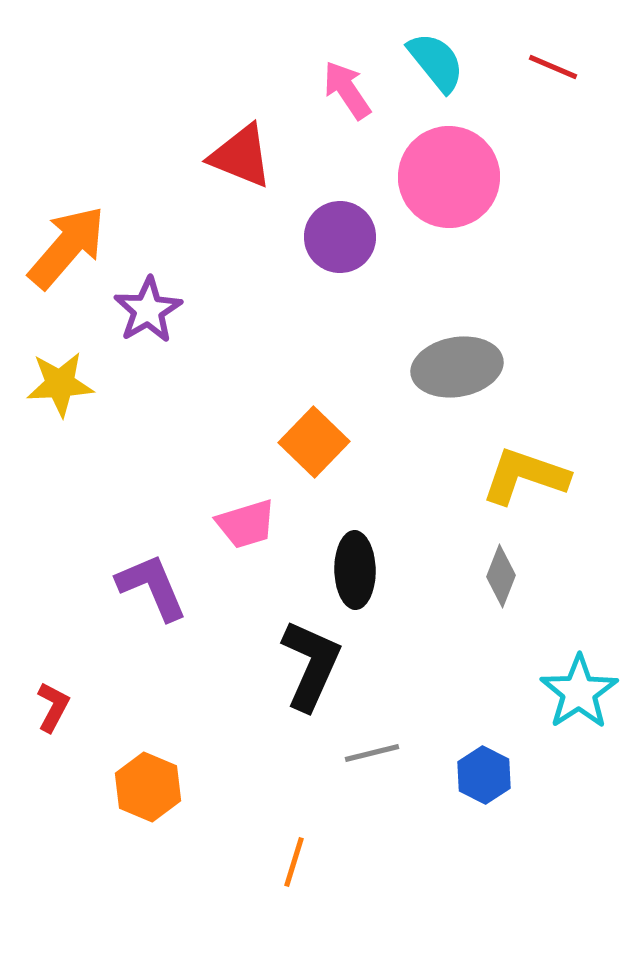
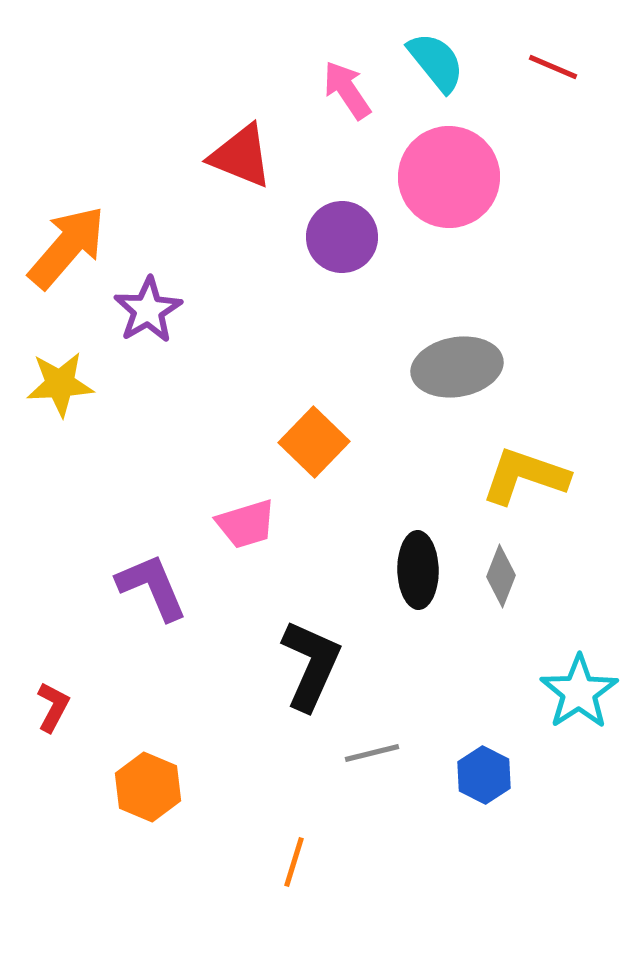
purple circle: moved 2 px right
black ellipse: moved 63 px right
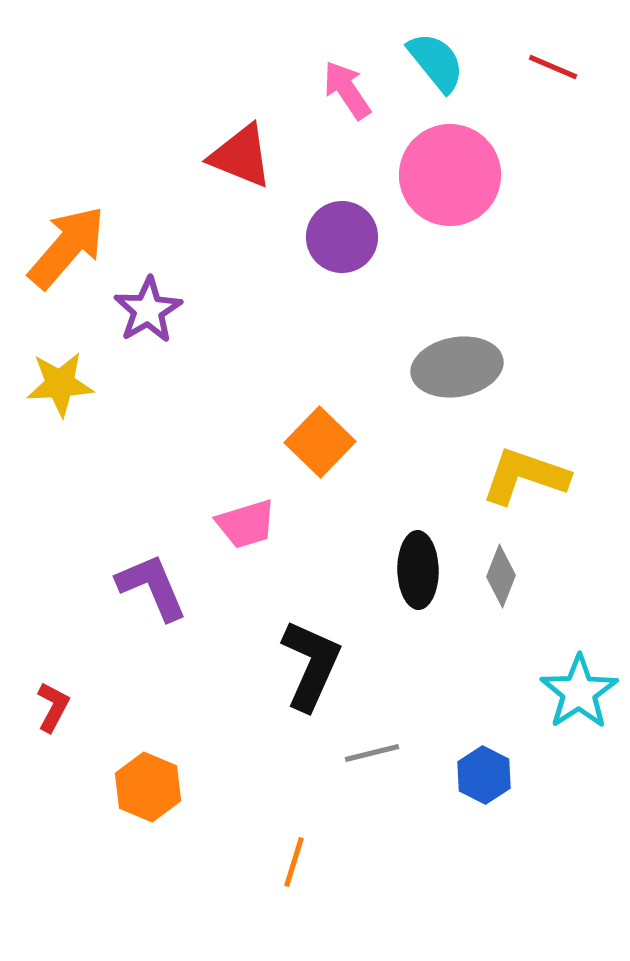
pink circle: moved 1 px right, 2 px up
orange square: moved 6 px right
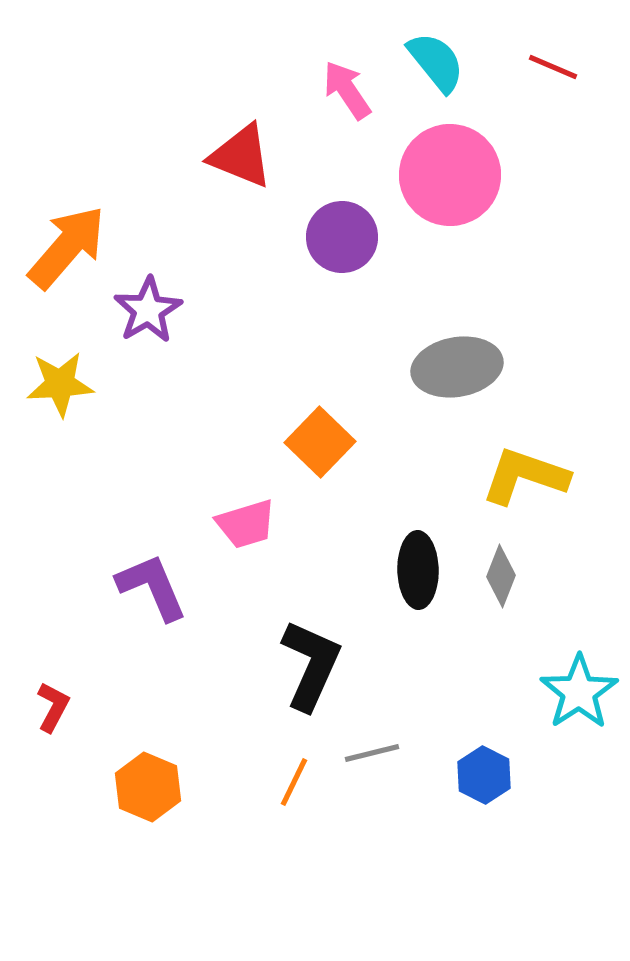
orange line: moved 80 px up; rotated 9 degrees clockwise
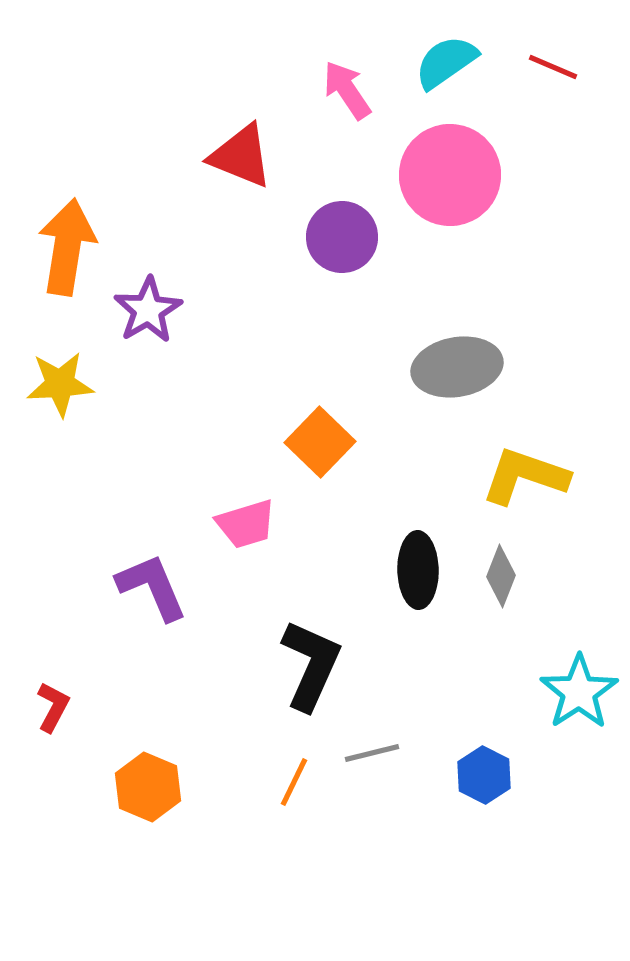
cyan semicircle: moved 10 px right; rotated 86 degrees counterclockwise
orange arrow: rotated 32 degrees counterclockwise
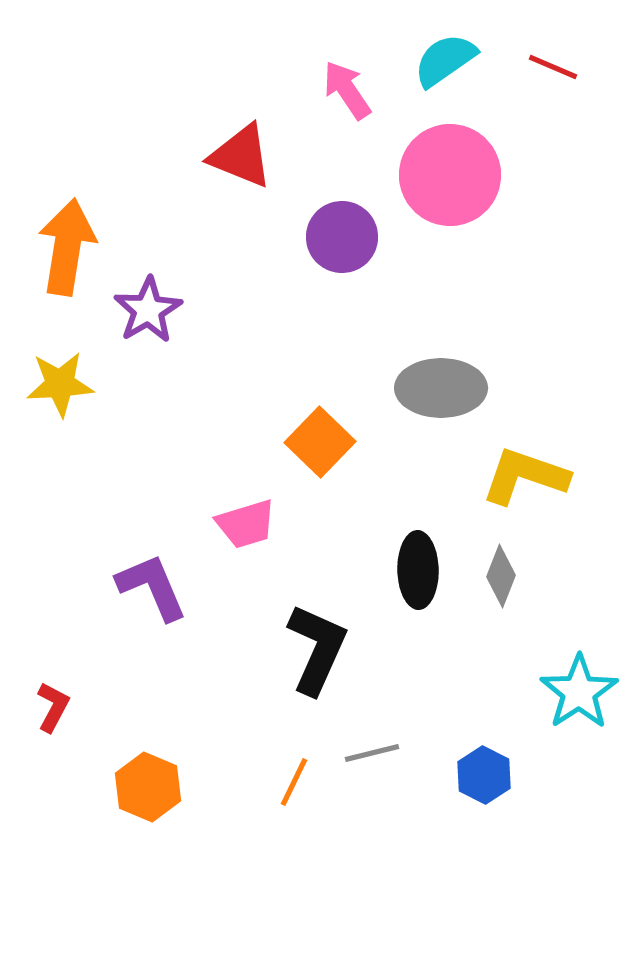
cyan semicircle: moved 1 px left, 2 px up
gray ellipse: moved 16 px left, 21 px down; rotated 10 degrees clockwise
black L-shape: moved 6 px right, 16 px up
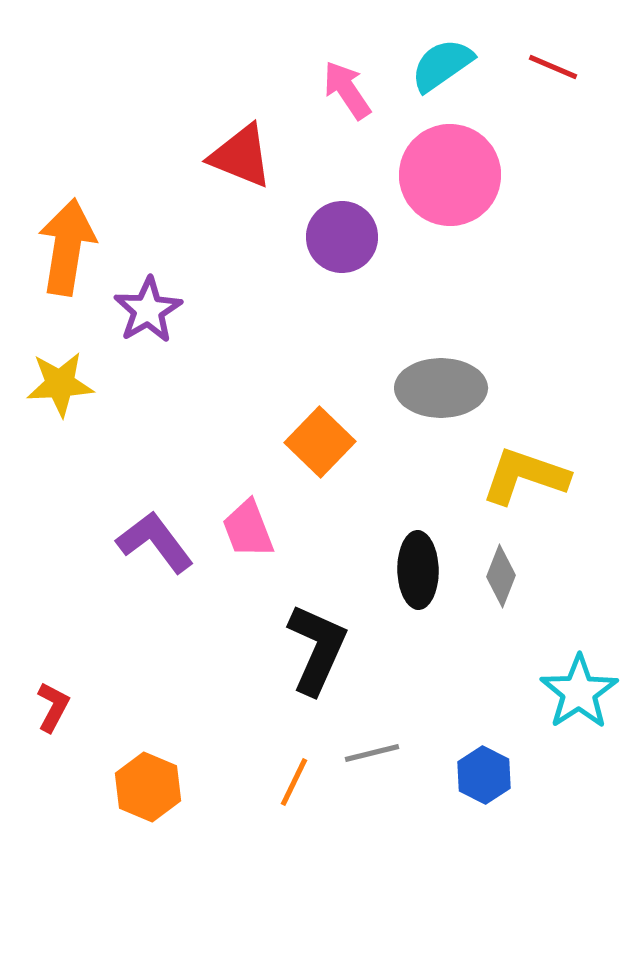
cyan semicircle: moved 3 px left, 5 px down
pink trapezoid: moved 2 px right, 5 px down; rotated 86 degrees clockwise
purple L-shape: moved 3 px right, 45 px up; rotated 14 degrees counterclockwise
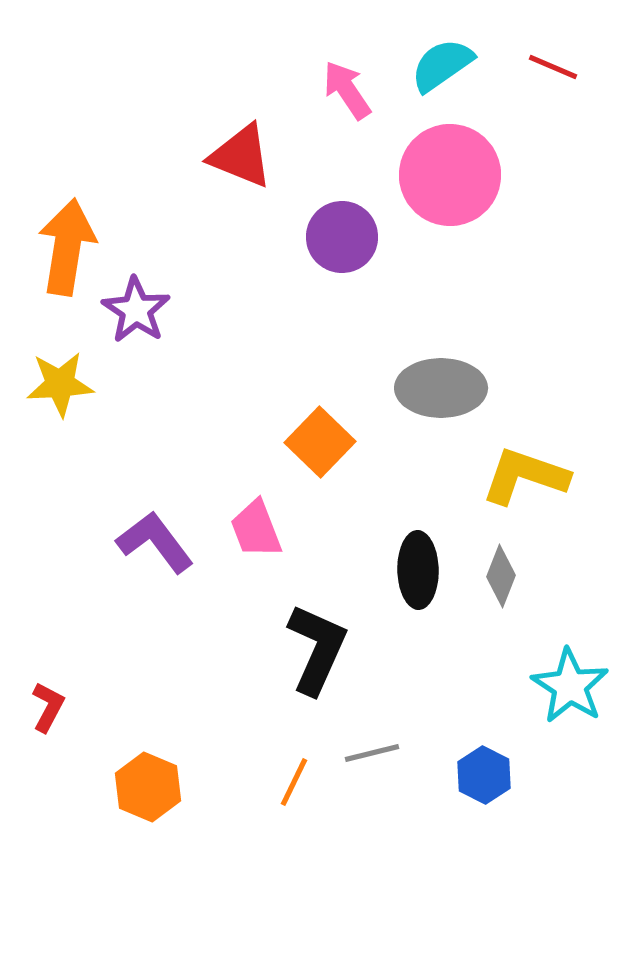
purple star: moved 12 px left; rotated 8 degrees counterclockwise
pink trapezoid: moved 8 px right
cyan star: moved 9 px left, 6 px up; rotated 6 degrees counterclockwise
red L-shape: moved 5 px left
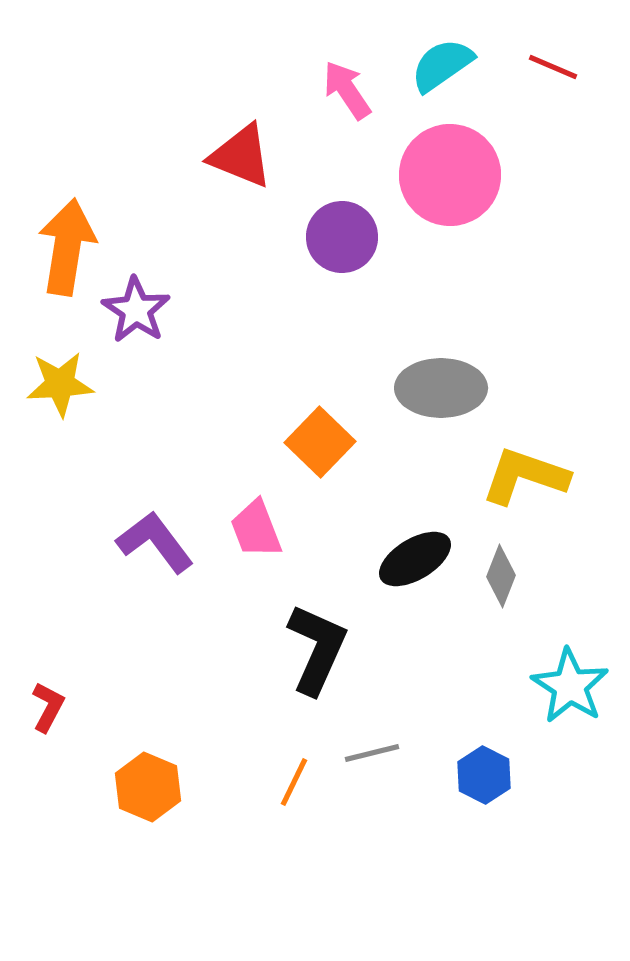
black ellipse: moved 3 px left, 11 px up; rotated 60 degrees clockwise
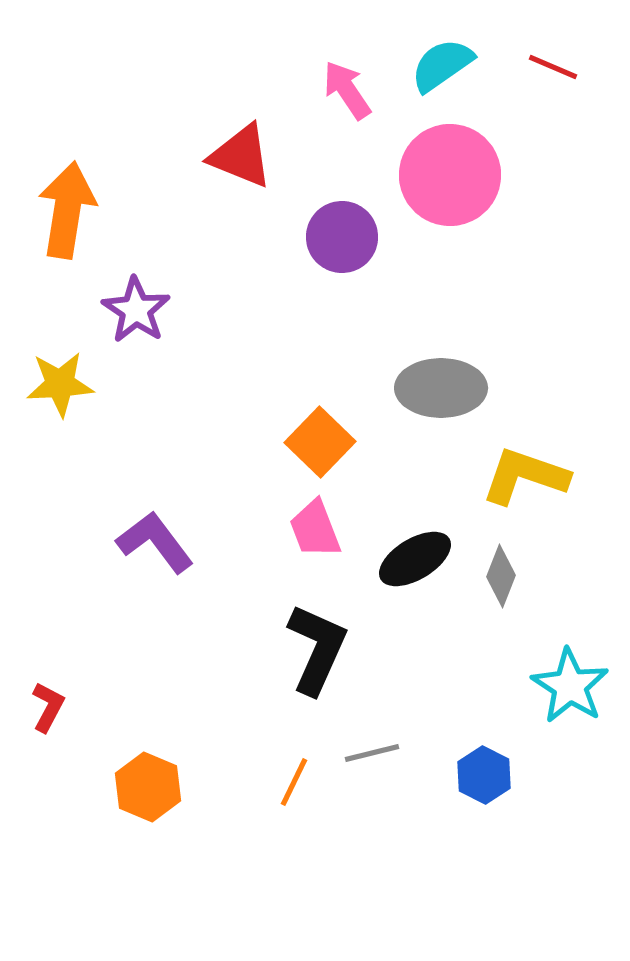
orange arrow: moved 37 px up
pink trapezoid: moved 59 px right
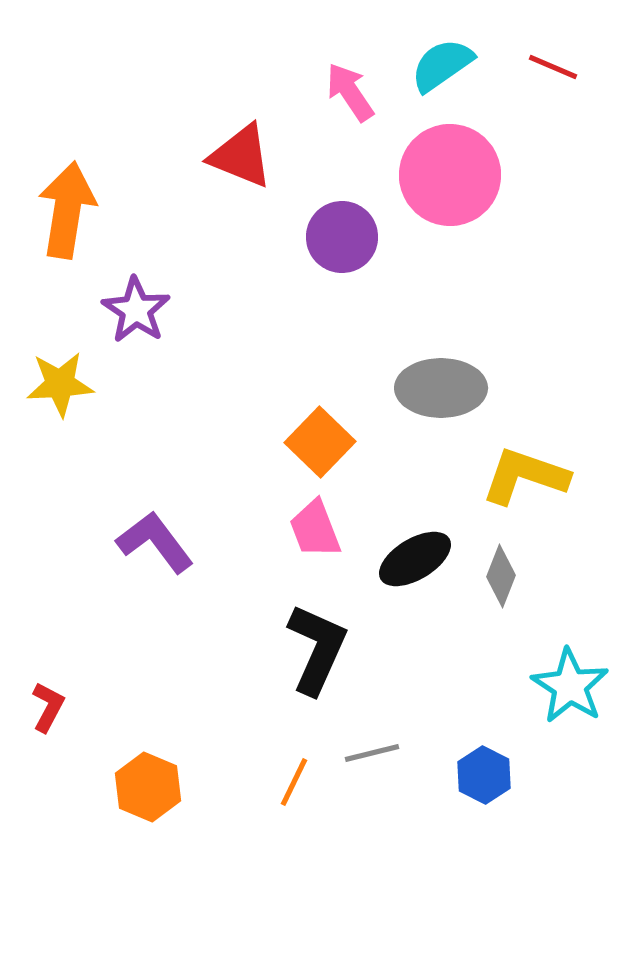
pink arrow: moved 3 px right, 2 px down
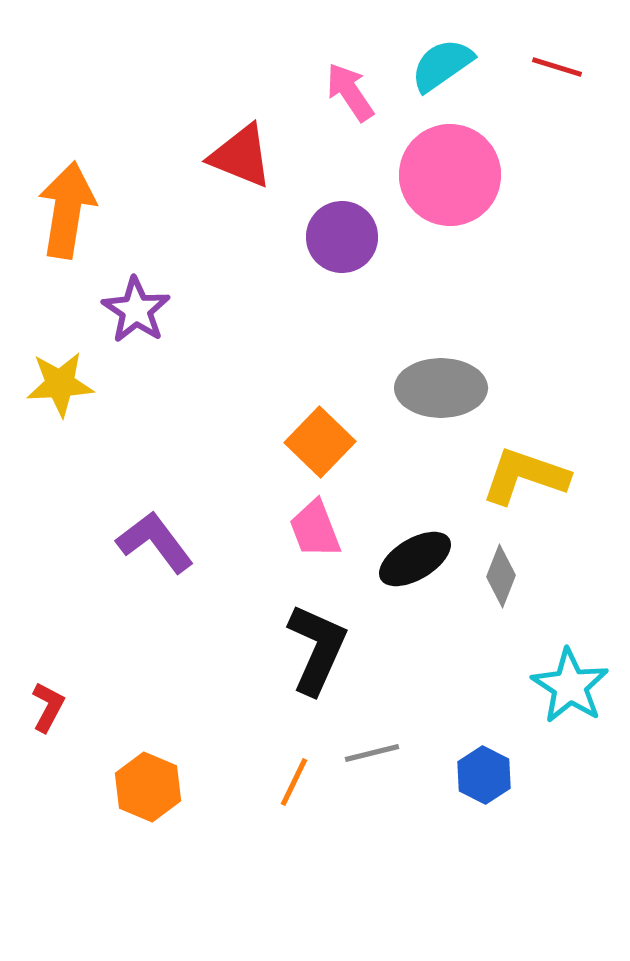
red line: moved 4 px right; rotated 6 degrees counterclockwise
